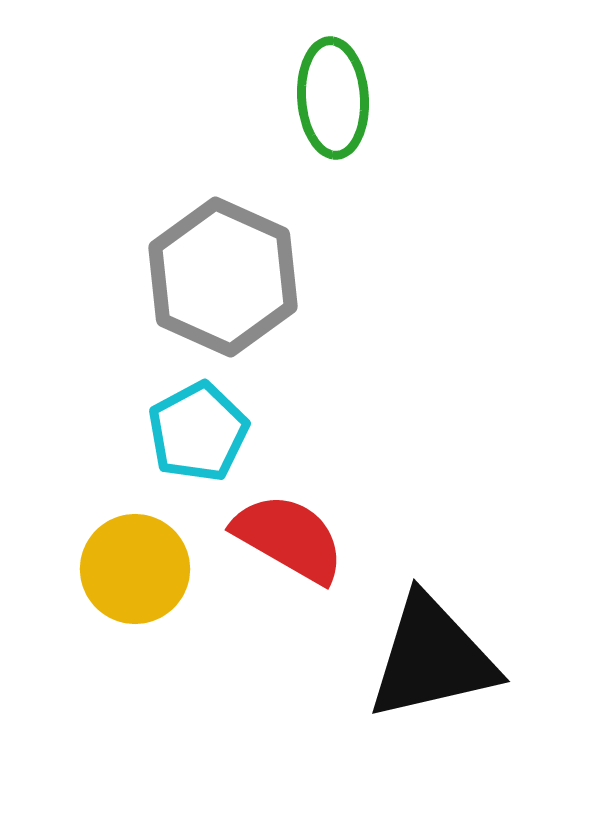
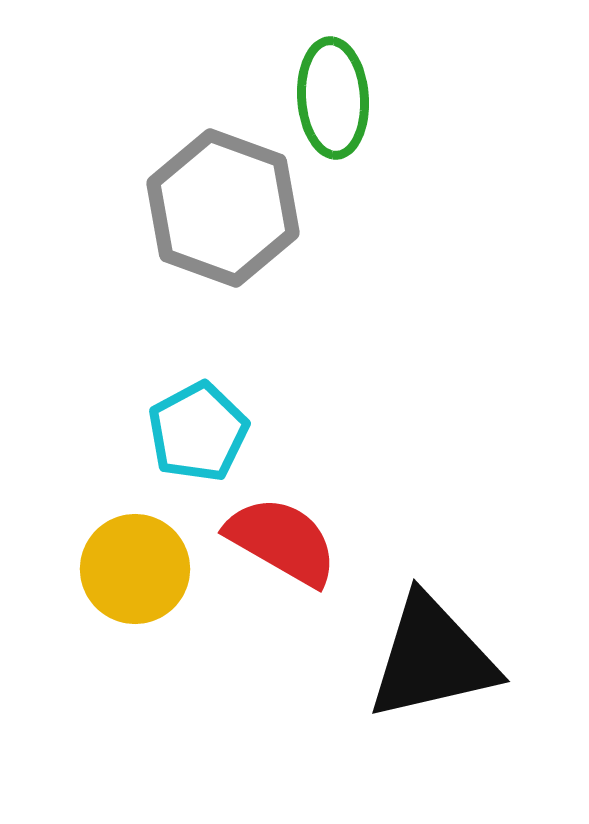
gray hexagon: moved 69 px up; rotated 4 degrees counterclockwise
red semicircle: moved 7 px left, 3 px down
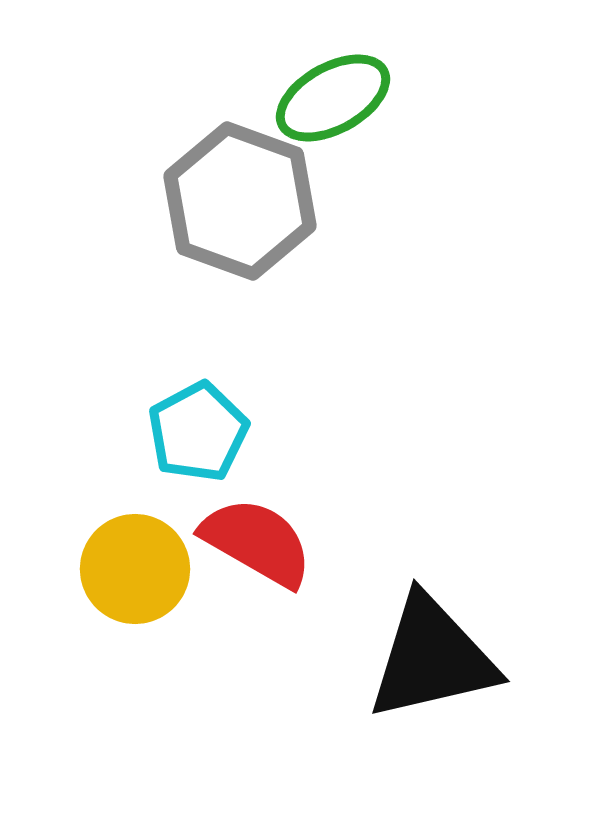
green ellipse: rotated 65 degrees clockwise
gray hexagon: moved 17 px right, 7 px up
red semicircle: moved 25 px left, 1 px down
